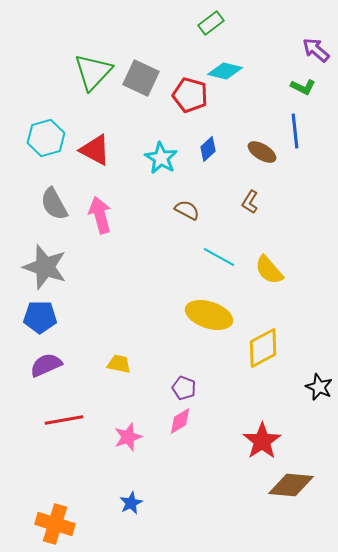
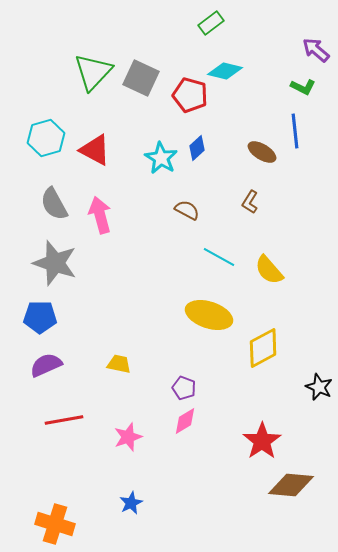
blue diamond: moved 11 px left, 1 px up
gray star: moved 10 px right, 4 px up
pink diamond: moved 5 px right
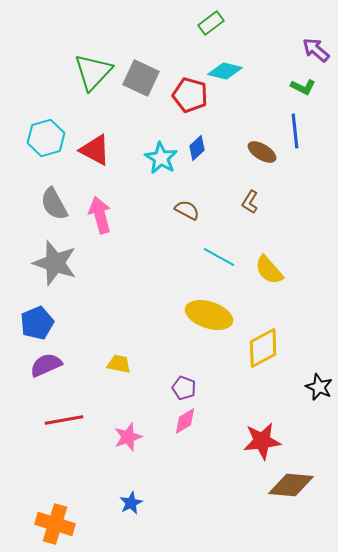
blue pentagon: moved 3 px left, 6 px down; rotated 24 degrees counterclockwise
red star: rotated 27 degrees clockwise
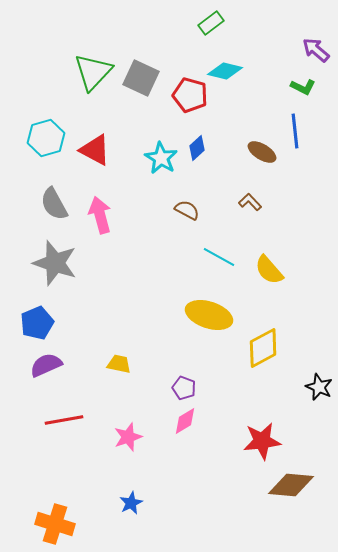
brown L-shape: rotated 105 degrees clockwise
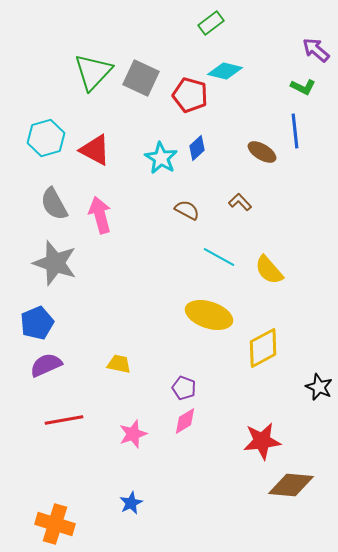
brown L-shape: moved 10 px left
pink star: moved 5 px right, 3 px up
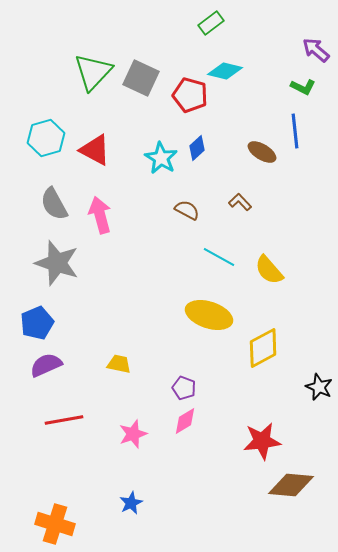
gray star: moved 2 px right
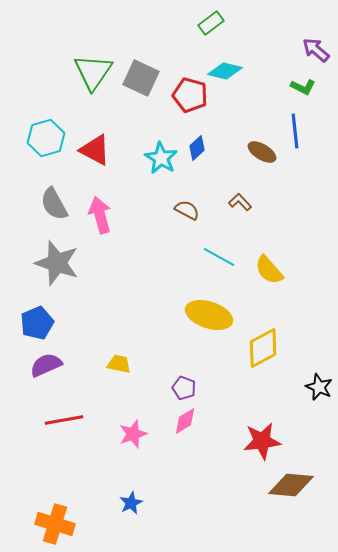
green triangle: rotated 9 degrees counterclockwise
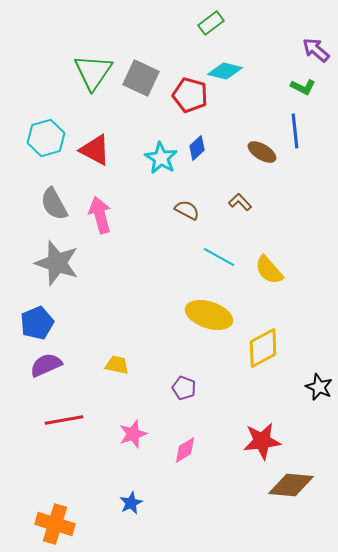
yellow trapezoid: moved 2 px left, 1 px down
pink diamond: moved 29 px down
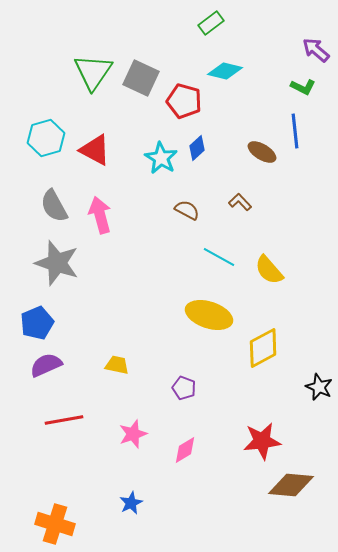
red pentagon: moved 6 px left, 6 px down
gray semicircle: moved 2 px down
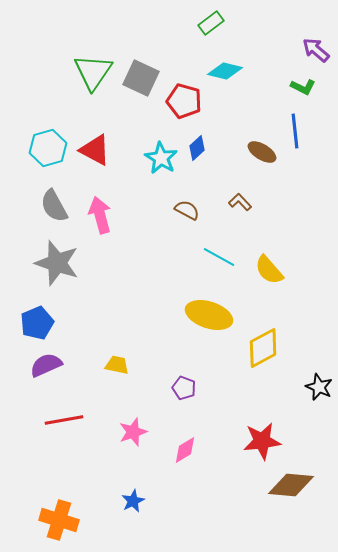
cyan hexagon: moved 2 px right, 10 px down
pink star: moved 2 px up
blue star: moved 2 px right, 2 px up
orange cross: moved 4 px right, 4 px up
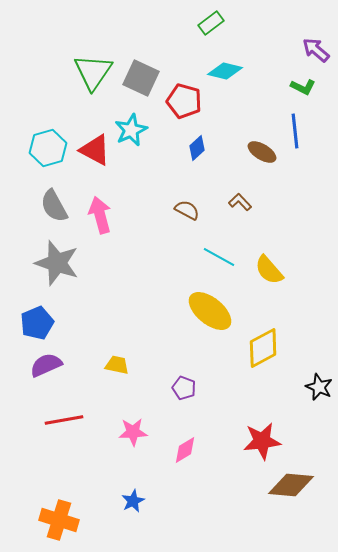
cyan star: moved 30 px left, 28 px up; rotated 16 degrees clockwise
yellow ellipse: moved 1 px right, 4 px up; rotated 21 degrees clockwise
pink star: rotated 16 degrees clockwise
